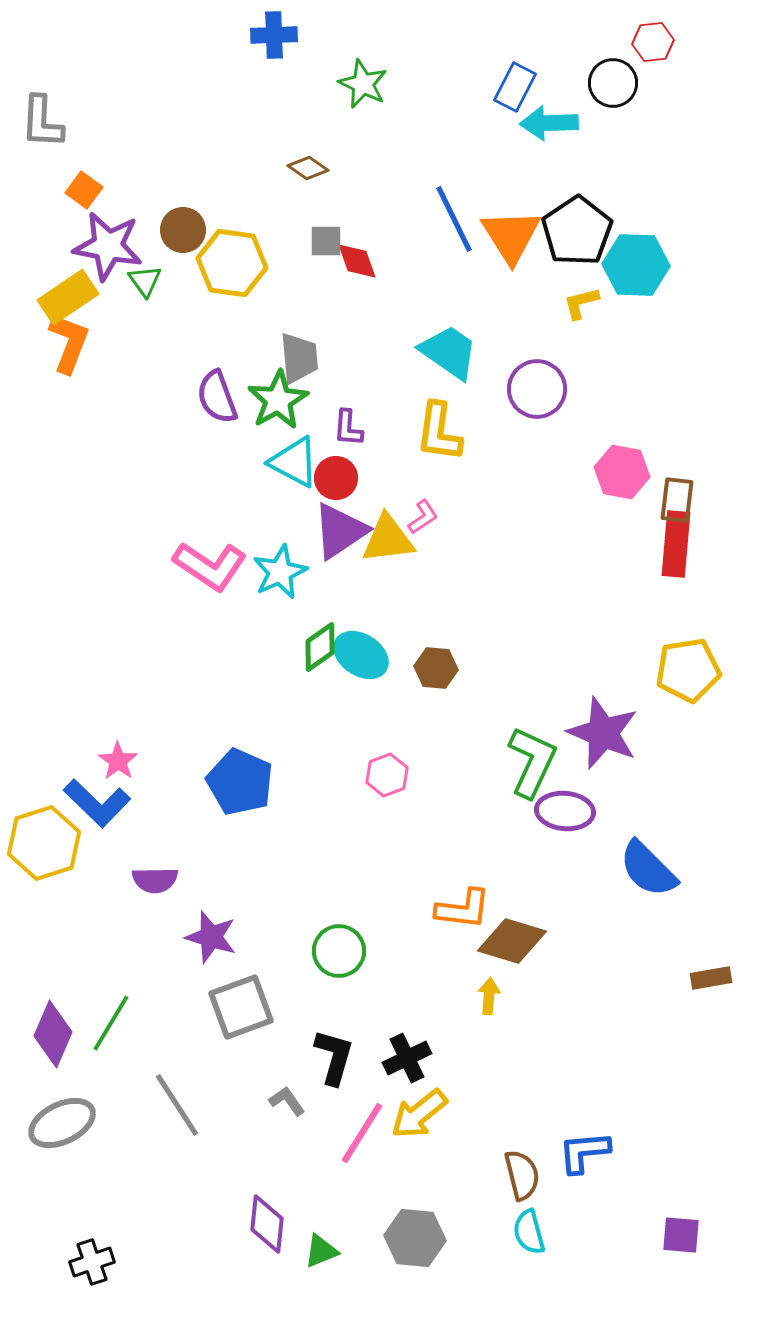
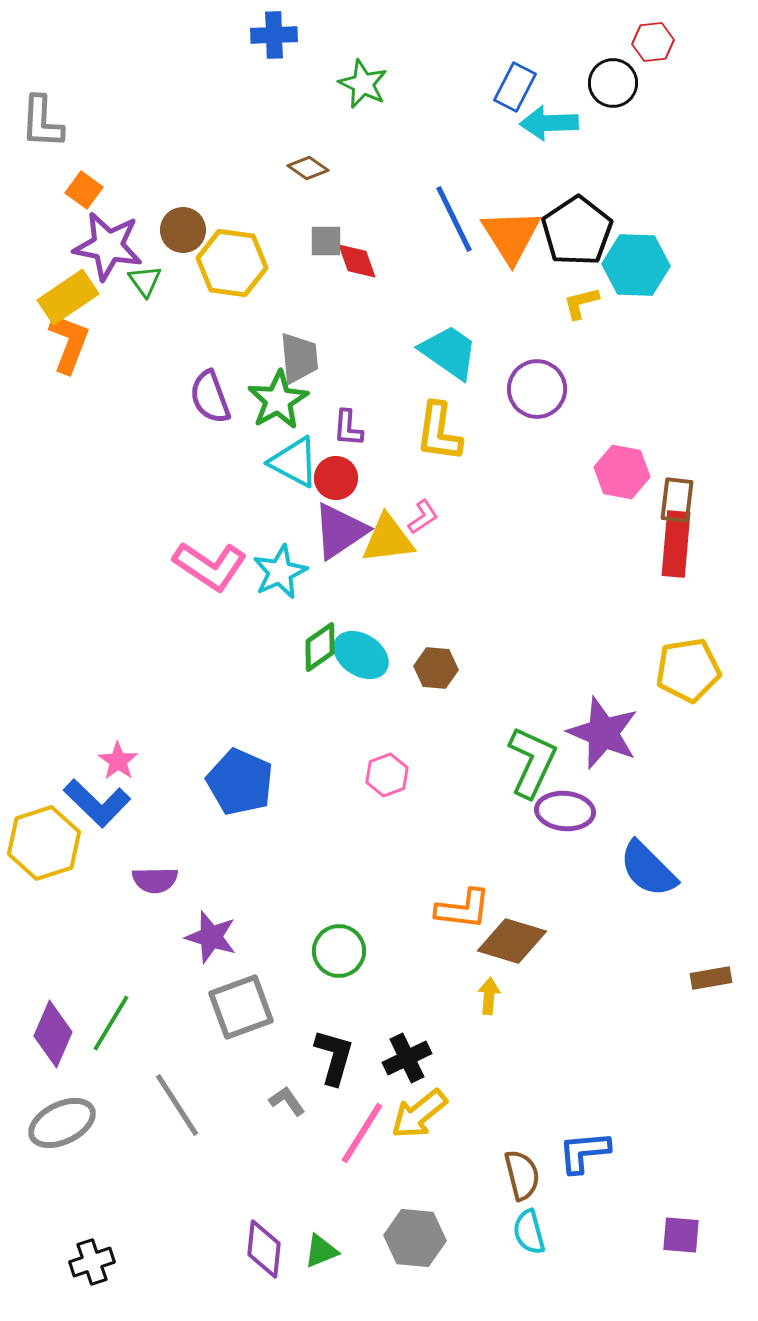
purple semicircle at (217, 397): moved 7 px left
purple diamond at (267, 1224): moved 3 px left, 25 px down
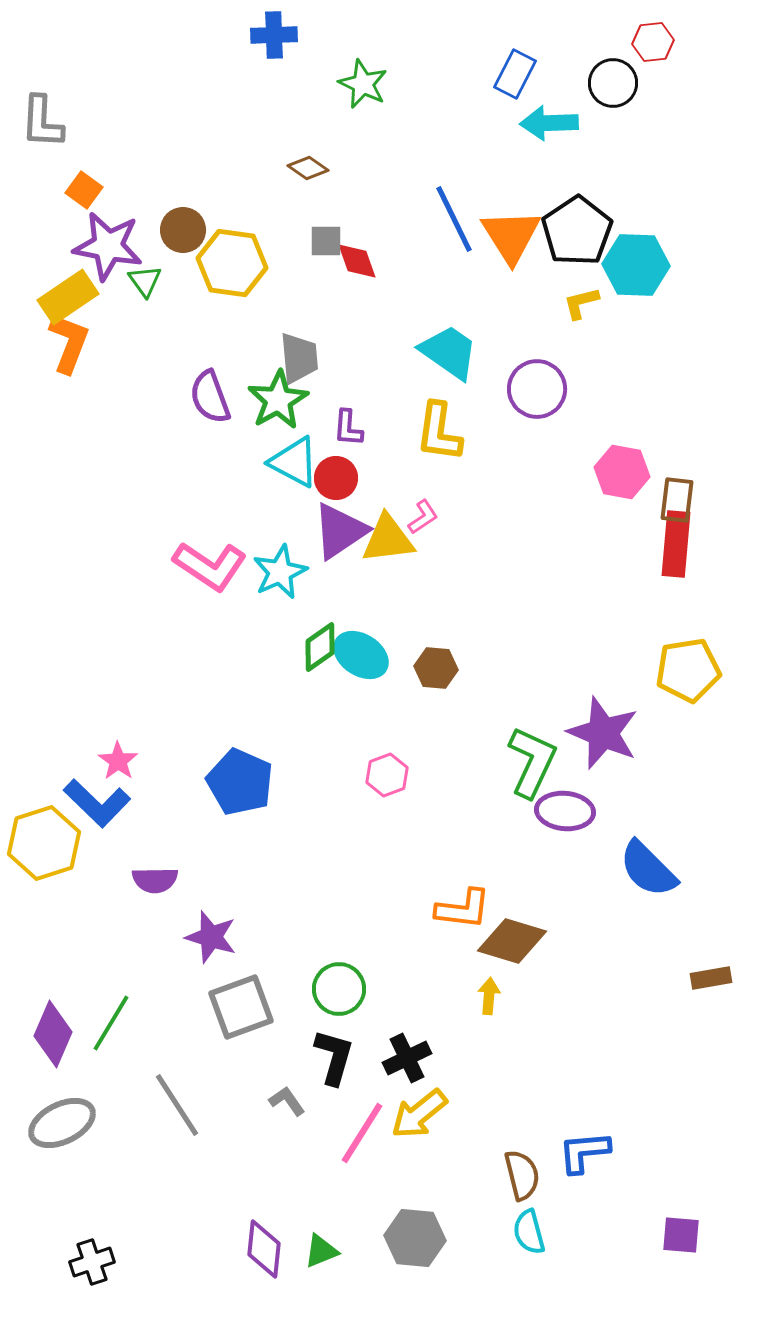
blue rectangle at (515, 87): moved 13 px up
green circle at (339, 951): moved 38 px down
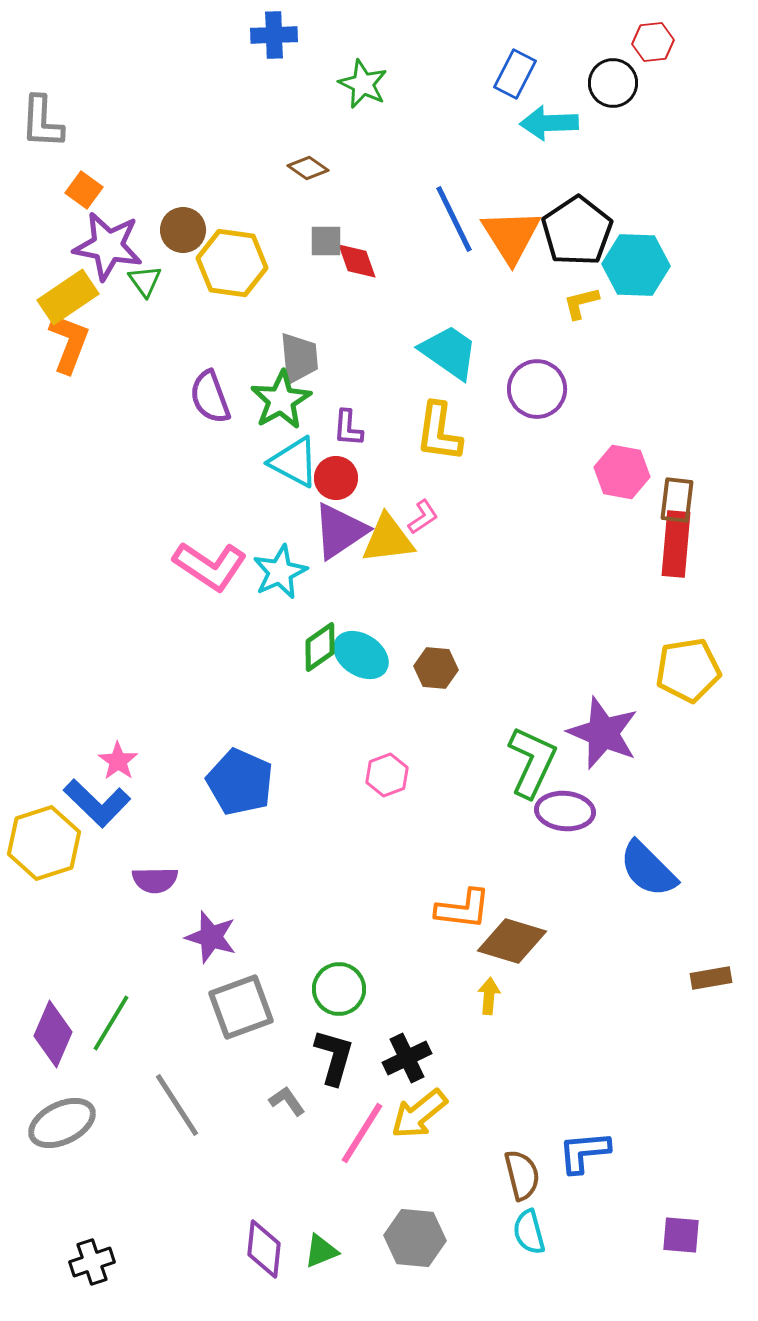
green star at (278, 400): moved 3 px right
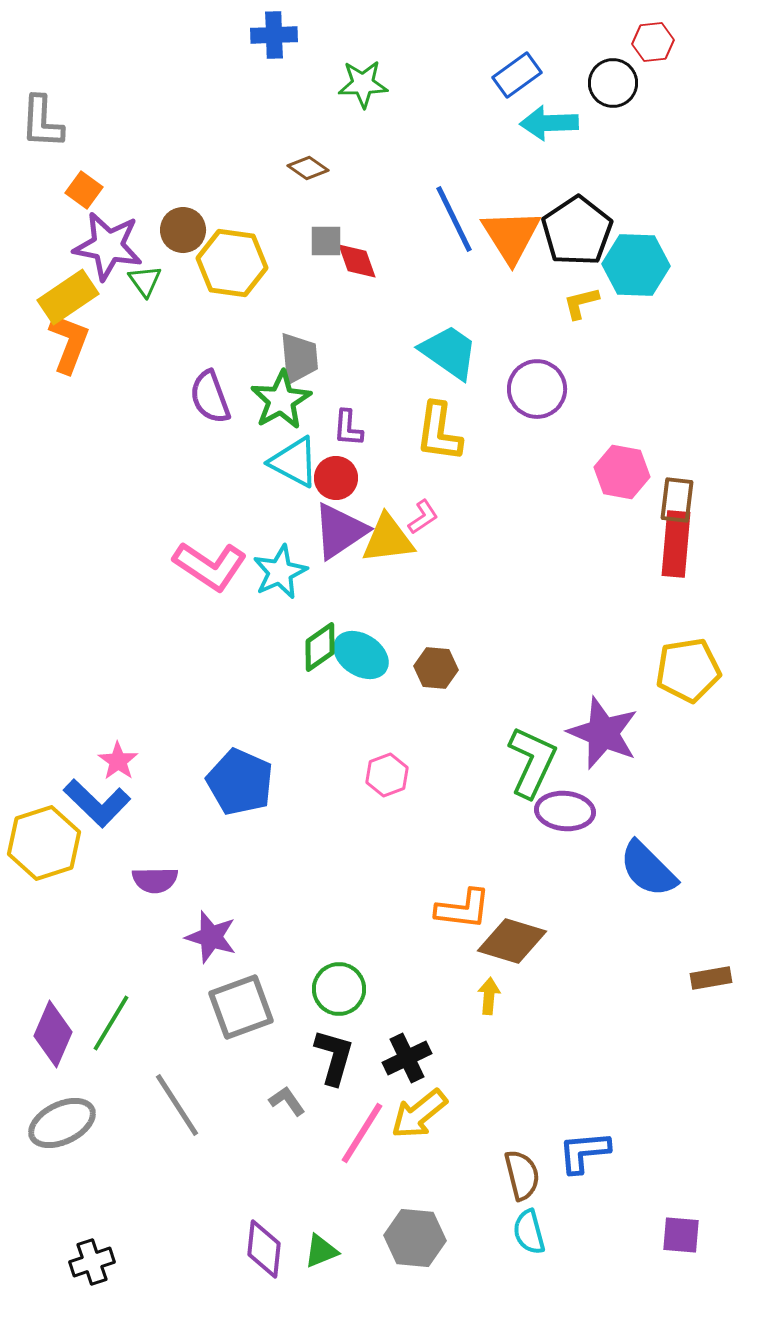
blue rectangle at (515, 74): moved 2 px right, 1 px down; rotated 27 degrees clockwise
green star at (363, 84): rotated 27 degrees counterclockwise
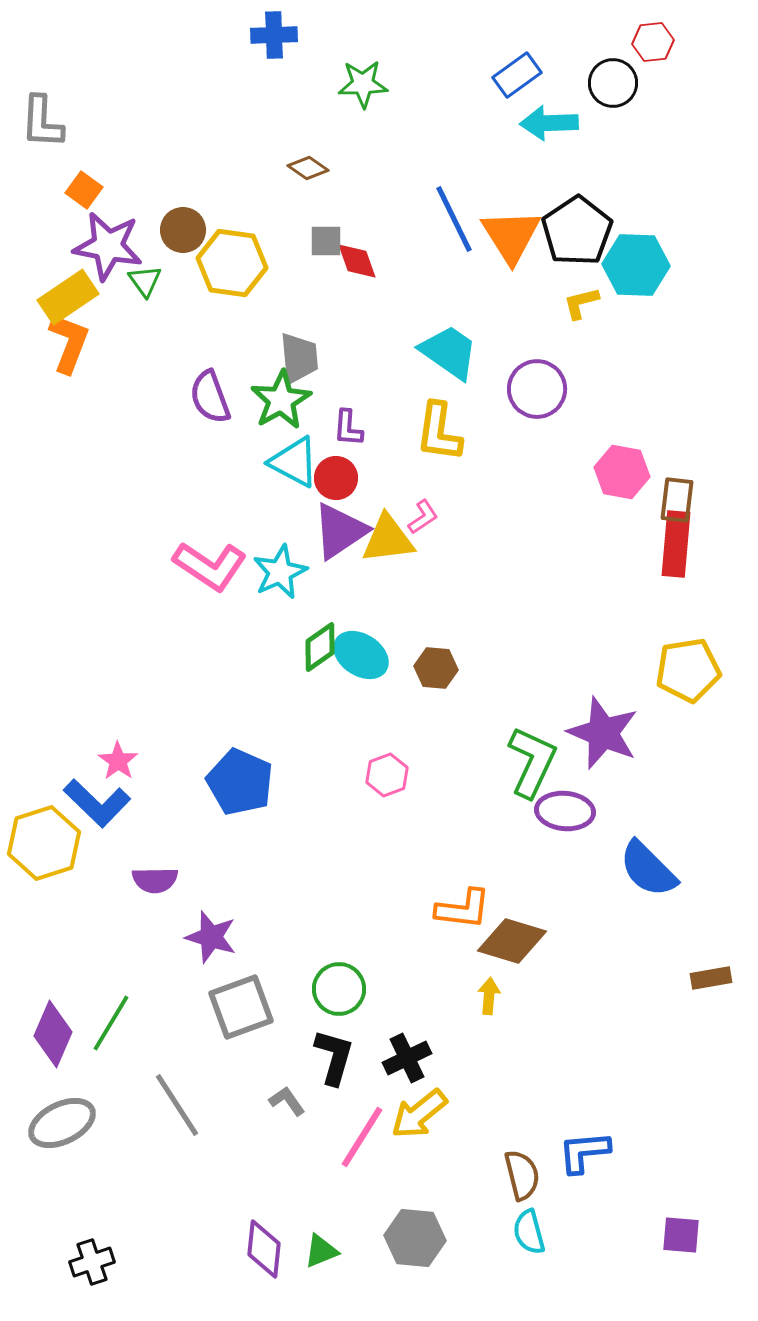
pink line at (362, 1133): moved 4 px down
